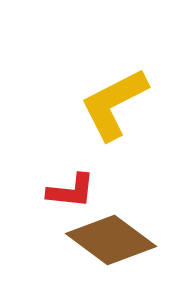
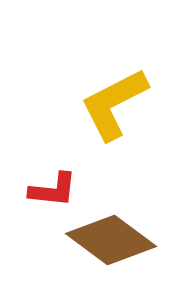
red L-shape: moved 18 px left, 1 px up
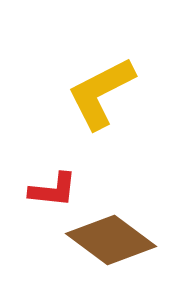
yellow L-shape: moved 13 px left, 11 px up
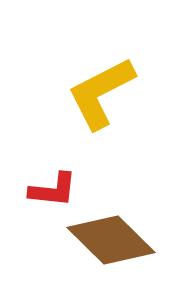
brown diamond: rotated 8 degrees clockwise
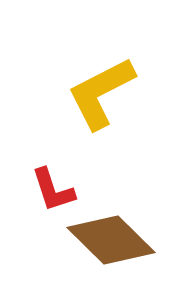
red L-shape: rotated 66 degrees clockwise
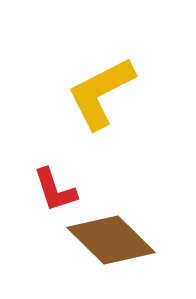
red L-shape: moved 2 px right
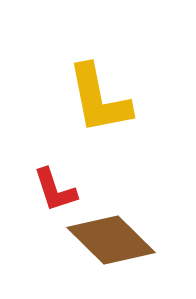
yellow L-shape: moved 2 px left, 6 px down; rotated 74 degrees counterclockwise
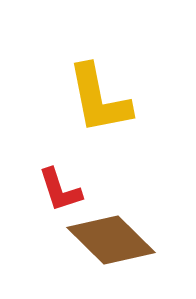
red L-shape: moved 5 px right
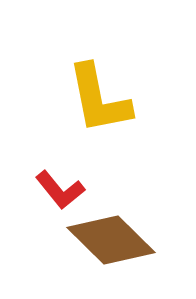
red L-shape: rotated 21 degrees counterclockwise
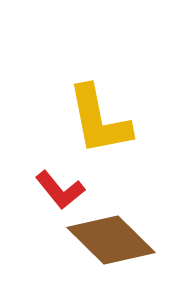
yellow L-shape: moved 21 px down
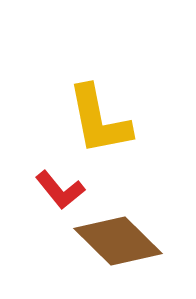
brown diamond: moved 7 px right, 1 px down
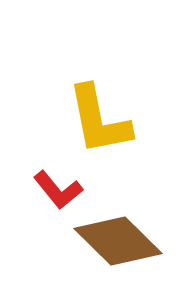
red L-shape: moved 2 px left
